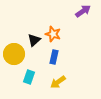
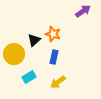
cyan rectangle: rotated 40 degrees clockwise
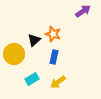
cyan rectangle: moved 3 px right, 2 px down
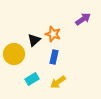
purple arrow: moved 8 px down
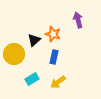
purple arrow: moved 5 px left, 1 px down; rotated 70 degrees counterclockwise
